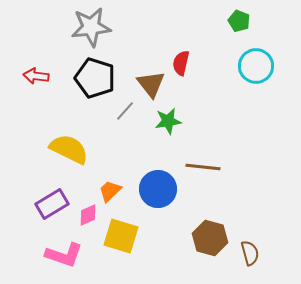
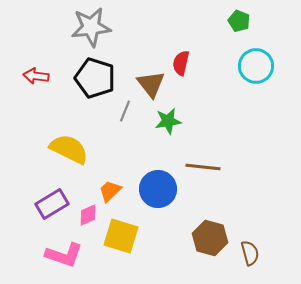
gray line: rotated 20 degrees counterclockwise
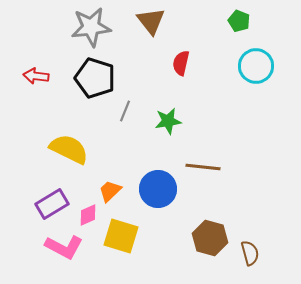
brown triangle: moved 63 px up
pink L-shape: moved 8 px up; rotated 9 degrees clockwise
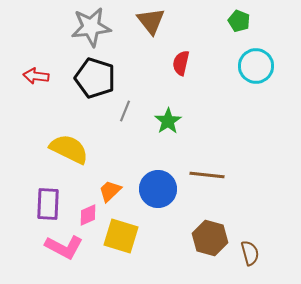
green star: rotated 24 degrees counterclockwise
brown line: moved 4 px right, 8 px down
purple rectangle: moved 4 px left; rotated 56 degrees counterclockwise
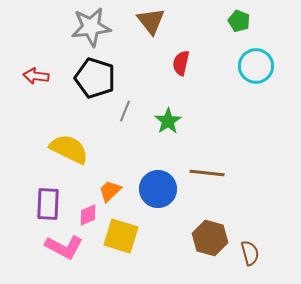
brown line: moved 2 px up
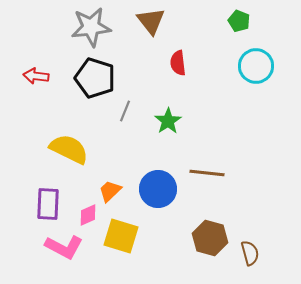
red semicircle: moved 3 px left; rotated 20 degrees counterclockwise
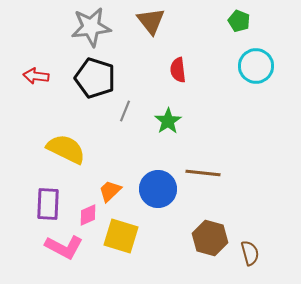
red semicircle: moved 7 px down
yellow semicircle: moved 3 px left
brown line: moved 4 px left
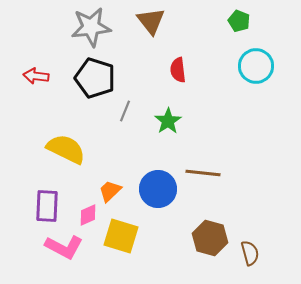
purple rectangle: moved 1 px left, 2 px down
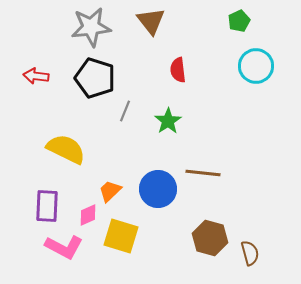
green pentagon: rotated 25 degrees clockwise
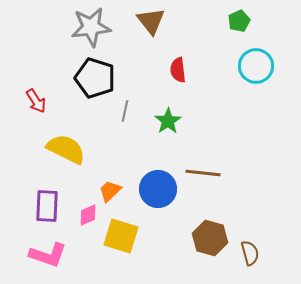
red arrow: moved 25 px down; rotated 130 degrees counterclockwise
gray line: rotated 10 degrees counterclockwise
pink L-shape: moved 16 px left, 8 px down; rotated 9 degrees counterclockwise
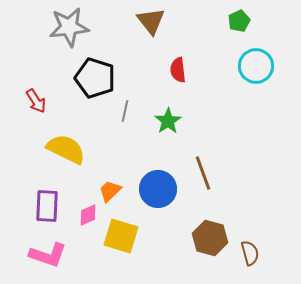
gray star: moved 22 px left
brown line: rotated 64 degrees clockwise
